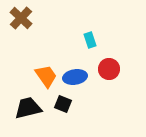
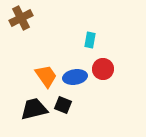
brown cross: rotated 20 degrees clockwise
cyan rectangle: rotated 28 degrees clockwise
red circle: moved 6 px left
black square: moved 1 px down
black trapezoid: moved 6 px right, 1 px down
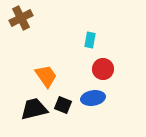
blue ellipse: moved 18 px right, 21 px down
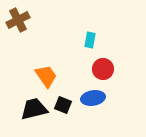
brown cross: moved 3 px left, 2 px down
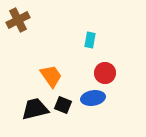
red circle: moved 2 px right, 4 px down
orange trapezoid: moved 5 px right
black trapezoid: moved 1 px right
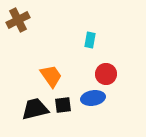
red circle: moved 1 px right, 1 px down
black square: rotated 30 degrees counterclockwise
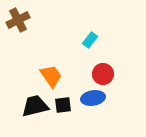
cyan rectangle: rotated 28 degrees clockwise
red circle: moved 3 px left
black trapezoid: moved 3 px up
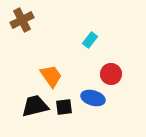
brown cross: moved 4 px right
red circle: moved 8 px right
blue ellipse: rotated 25 degrees clockwise
black square: moved 1 px right, 2 px down
